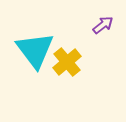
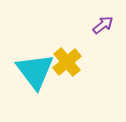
cyan triangle: moved 21 px down
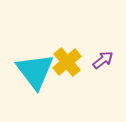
purple arrow: moved 35 px down
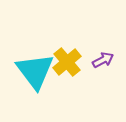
purple arrow: rotated 10 degrees clockwise
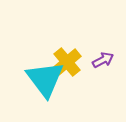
cyan triangle: moved 10 px right, 8 px down
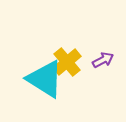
cyan triangle: rotated 21 degrees counterclockwise
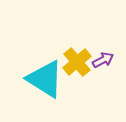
yellow cross: moved 10 px right
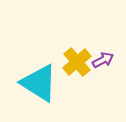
cyan triangle: moved 6 px left, 4 px down
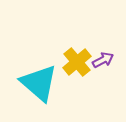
cyan triangle: rotated 9 degrees clockwise
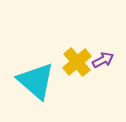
cyan triangle: moved 3 px left, 2 px up
